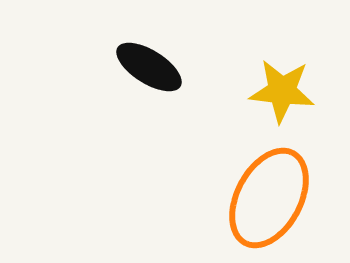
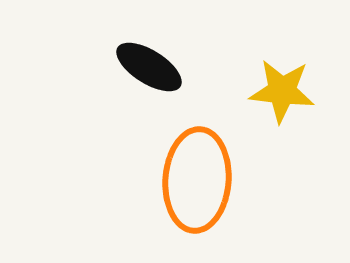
orange ellipse: moved 72 px left, 18 px up; rotated 24 degrees counterclockwise
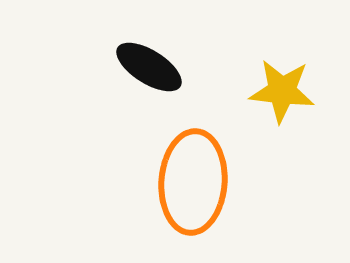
orange ellipse: moved 4 px left, 2 px down
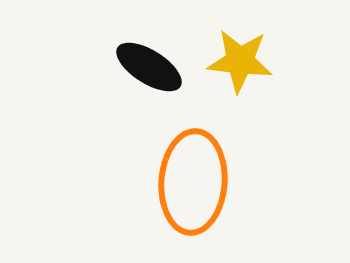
yellow star: moved 42 px left, 30 px up
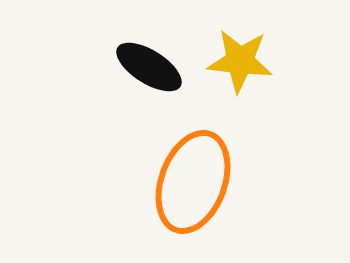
orange ellipse: rotated 16 degrees clockwise
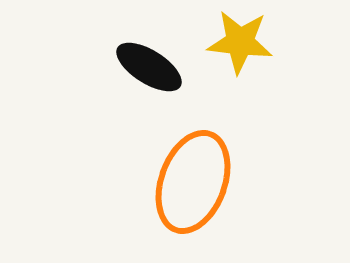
yellow star: moved 19 px up
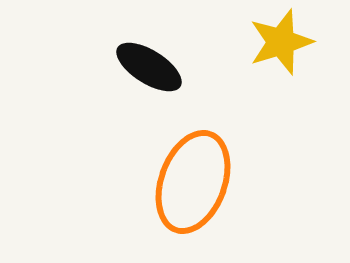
yellow star: moved 41 px right; rotated 24 degrees counterclockwise
